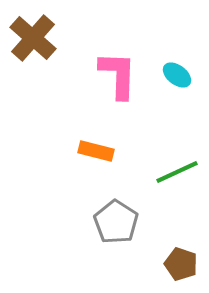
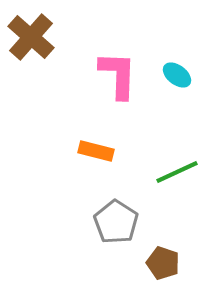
brown cross: moved 2 px left, 1 px up
brown pentagon: moved 18 px left, 1 px up
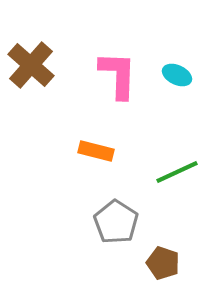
brown cross: moved 28 px down
cyan ellipse: rotated 12 degrees counterclockwise
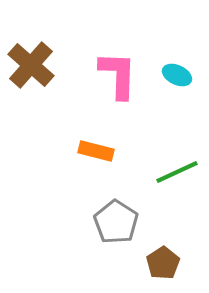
brown pentagon: rotated 20 degrees clockwise
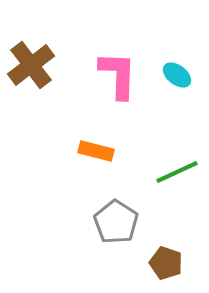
brown cross: rotated 12 degrees clockwise
cyan ellipse: rotated 12 degrees clockwise
brown pentagon: moved 3 px right; rotated 20 degrees counterclockwise
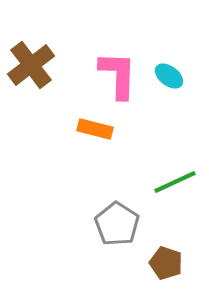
cyan ellipse: moved 8 px left, 1 px down
orange rectangle: moved 1 px left, 22 px up
green line: moved 2 px left, 10 px down
gray pentagon: moved 1 px right, 2 px down
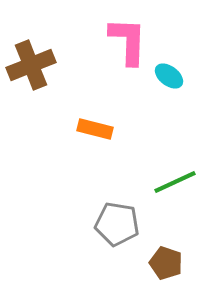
brown cross: rotated 15 degrees clockwise
pink L-shape: moved 10 px right, 34 px up
gray pentagon: rotated 24 degrees counterclockwise
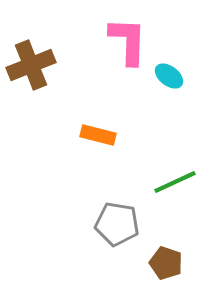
orange rectangle: moved 3 px right, 6 px down
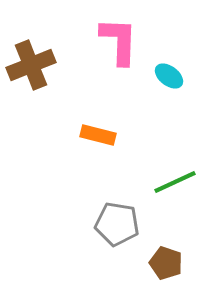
pink L-shape: moved 9 px left
